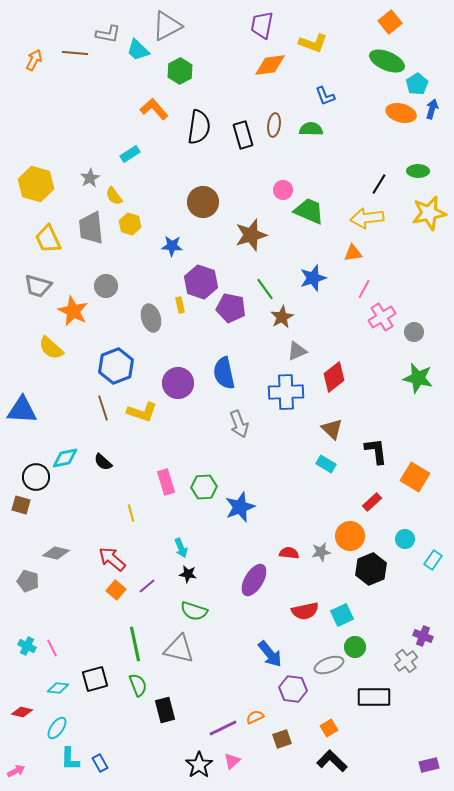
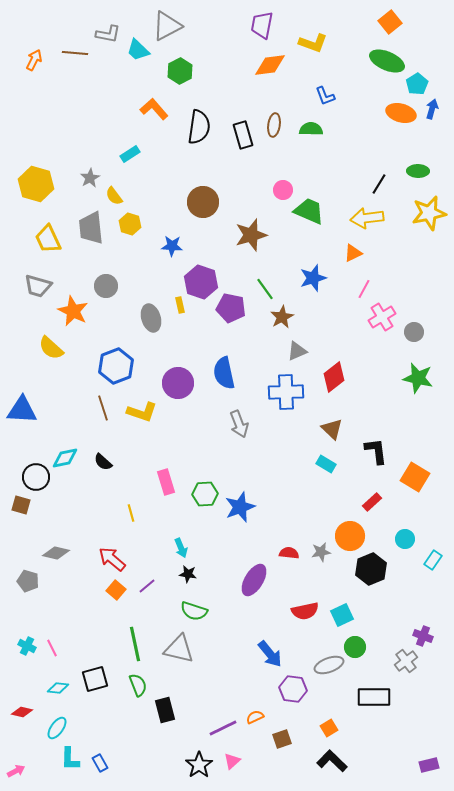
orange triangle at (353, 253): rotated 18 degrees counterclockwise
green hexagon at (204, 487): moved 1 px right, 7 px down
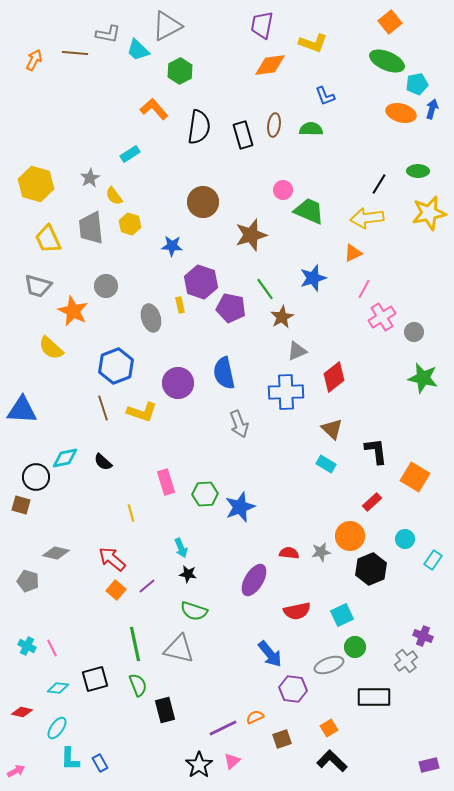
cyan pentagon at (417, 84): rotated 20 degrees clockwise
green star at (418, 378): moved 5 px right
red semicircle at (305, 611): moved 8 px left
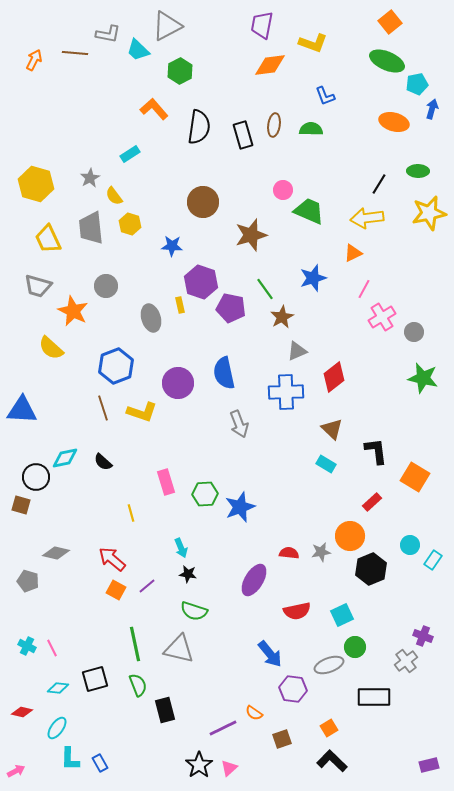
orange ellipse at (401, 113): moved 7 px left, 9 px down
cyan circle at (405, 539): moved 5 px right, 6 px down
orange square at (116, 590): rotated 12 degrees counterclockwise
orange semicircle at (255, 717): moved 1 px left, 4 px up; rotated 120 degrees counterclockwise
pink triangle at (232, 761): moved 3 px left, 7 px down
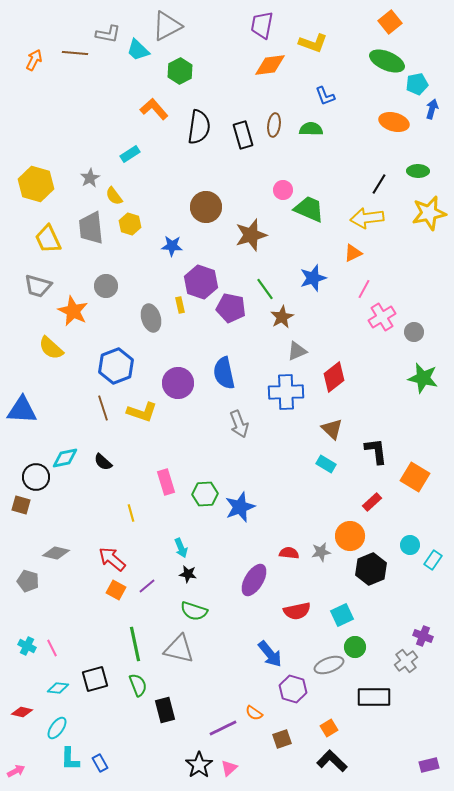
brown circle at (203, 202): moved 3 px right, 5 px down
green trapezoid at (309, 211): moved 2 px up
purple hexagon at (293, 689): rotated 8 degrees clockwise
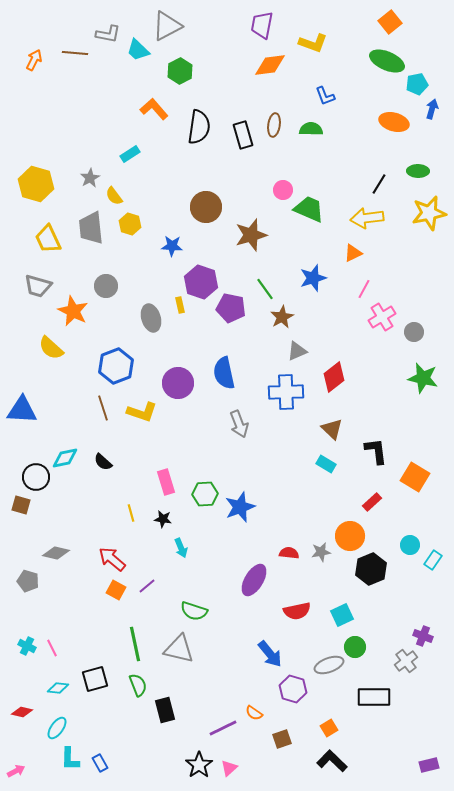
black star at (188, 574): moved 25 px left, 55 px up
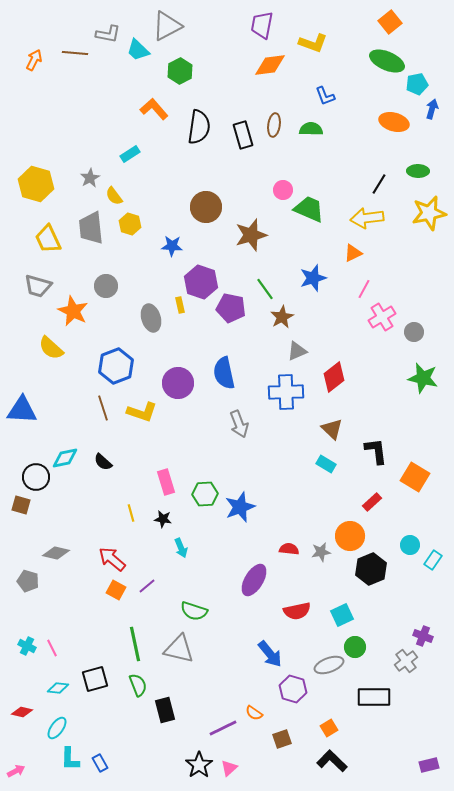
red semicircle at (289, 553): moved 4 px up
